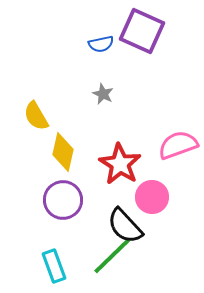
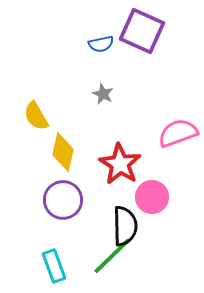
pink semicircle: moved 12 px up
black semicircle: rotated 138 degrees counterclockwise
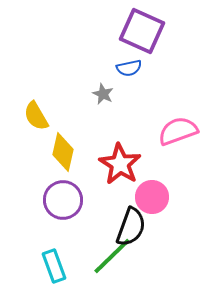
blue semicircle: moved 28 px right, 24 px down
pink semicircle: moved 2 px up
black semicircle: moved 6 px right, 1 px down; rotated 21 degrees clockwise
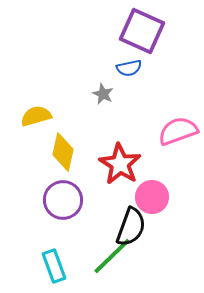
yellow semicircle: rotated 104 degrees clockwise
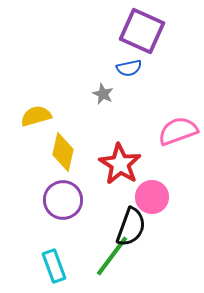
green line: rotated 9 degrees counterclockwise
